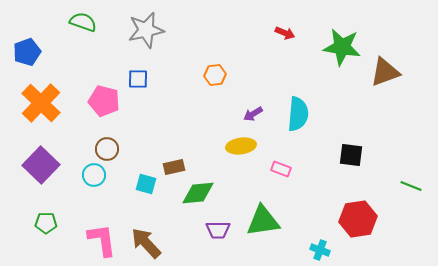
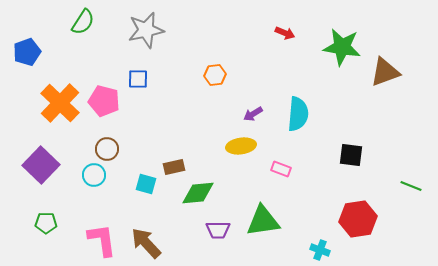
green semicircle: rotated 104 degrees clockwise
orange cross: moved 19 px right
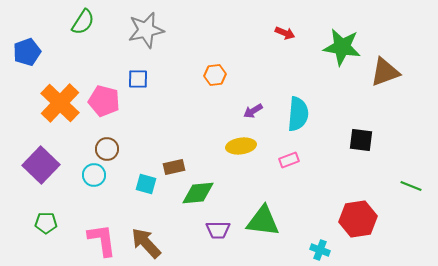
purple arrow: moved 3 px up
black square: moved 10 px right, 15 px up
pink rectangle: moved 8 px right, 9 px up; rotated 42 degrees counterclockwise
green triangle: rotated 15 degrees clockwise
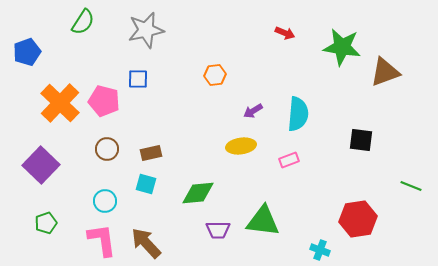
brown rectangle: moved 23 px left, 14 px up
cyan circle: moved 11 px right, 26 px down
green pentagon: rotated 20 degrees counterclockwise
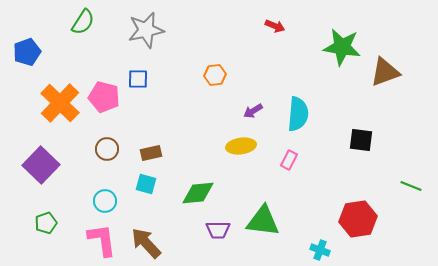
red arrow: moved 10 px left, 7 px up
pink pentagon: moved 4 px up
pink rectangle: rotated 42 degrees counterclockwise
